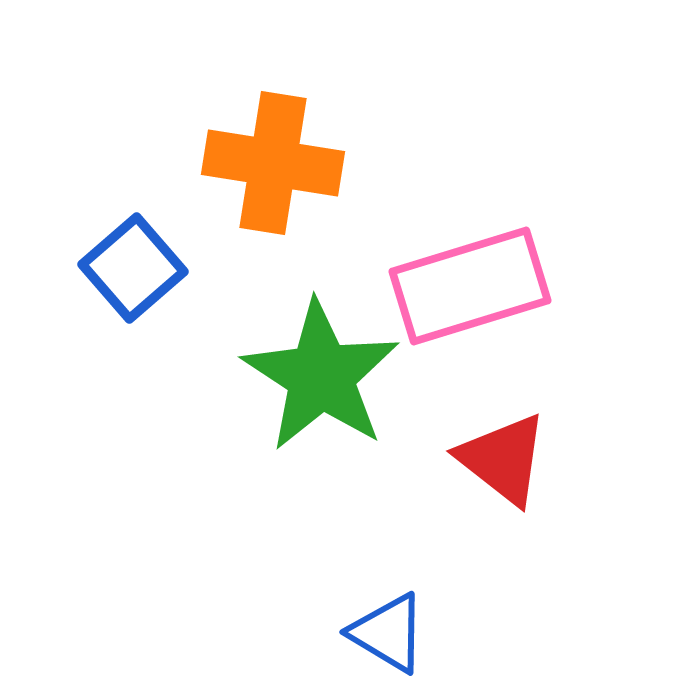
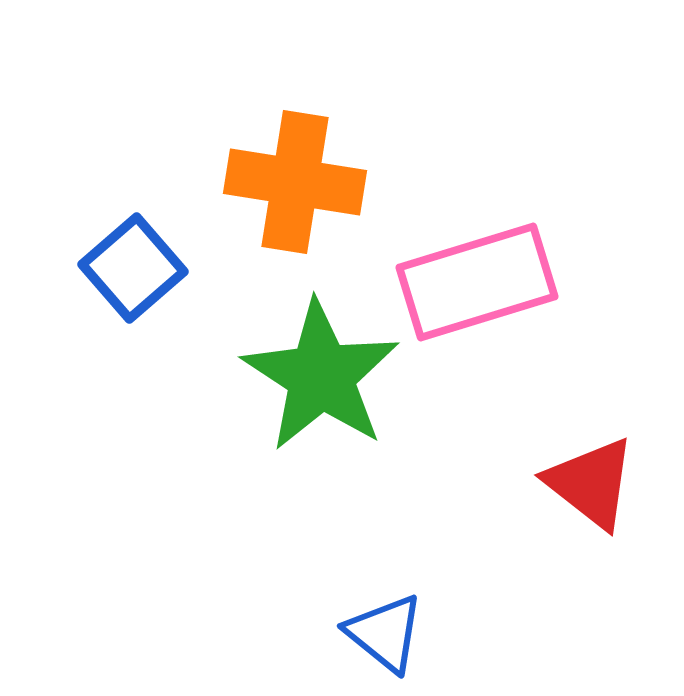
orange cross: moved 22 px right, 19 px down
pink rectangle: moved 7 px right, 4 px up
red triangle: moved 88 px right, 24 px down
blue triangle: moved 3 px left; rotated 8 degrees clockwise
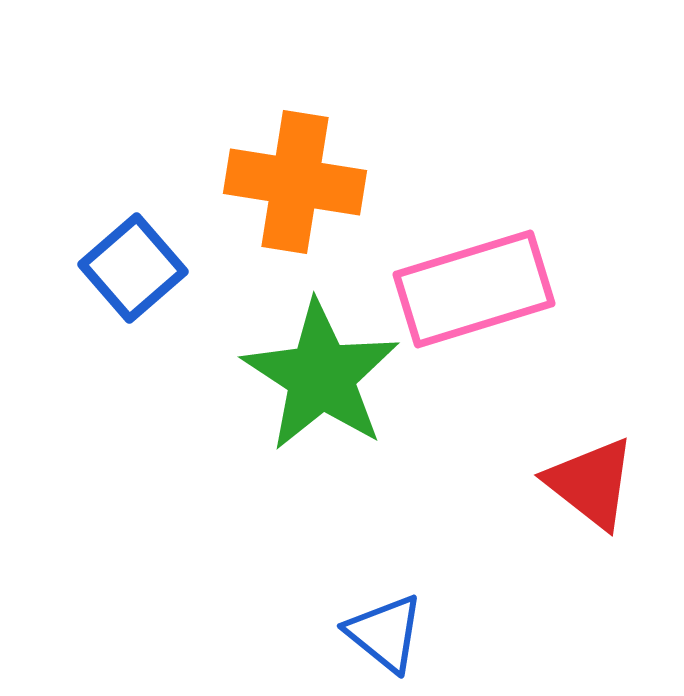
pink rectangle: moved 3 px left, 7 px down
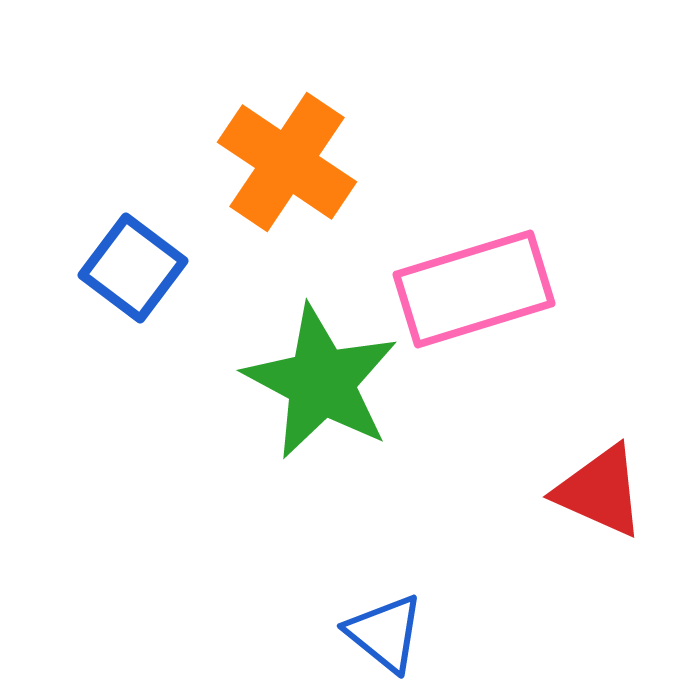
orange cross: moved 8 px left, 20 px up; rotated 25 degrees clockwise
blue square: rotated 12 degrees counterclockwise
green star: moved 6 px down; rotated 5 degrees counterclockwise
red triangle: moved 9 px right, 8 px down; rotated 14 degrees counterclockwise
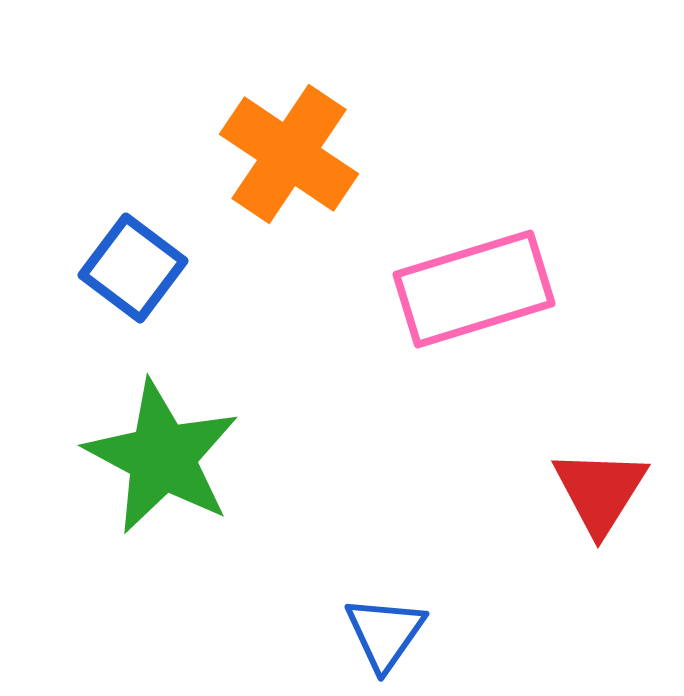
orange cross: moved 2 px right, 8 px up
green star: moved 159 px left, 75 px down
red triangle: rotated 38 degrees clockwise
blue triangle: rotated 26 degrees clockwise
